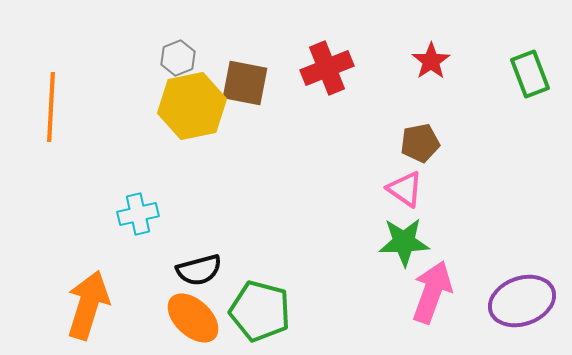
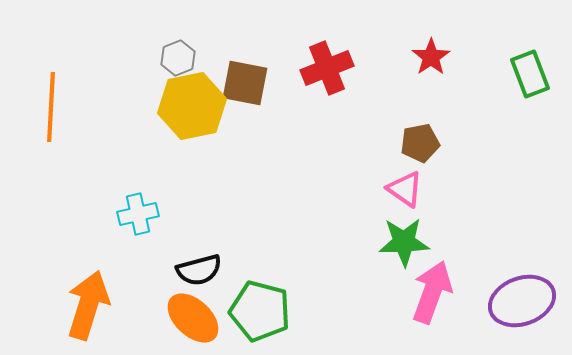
red star: moved 4 px up
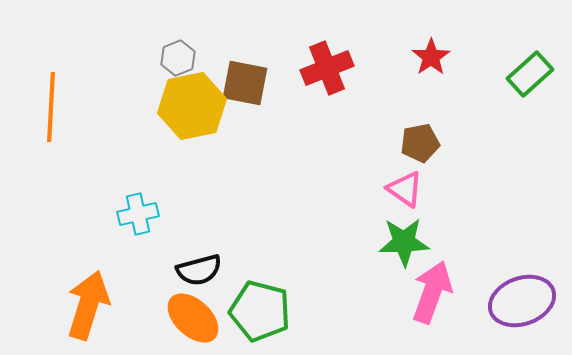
green rectangle: rotated 69 degrees clockwise
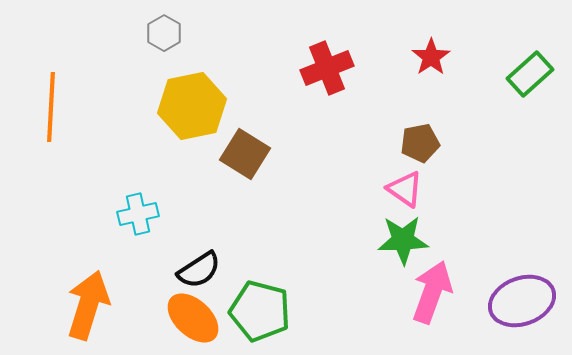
gray hexagon: moved 14 px left, 25 px up; rotated 8 degrees counterclockwise
brown square: moved 71 px down; rotated 21 degrees clockwise
green star: moved 1 px left, 2 px up
black semicircle: rotated 18 degrees counterclockwise
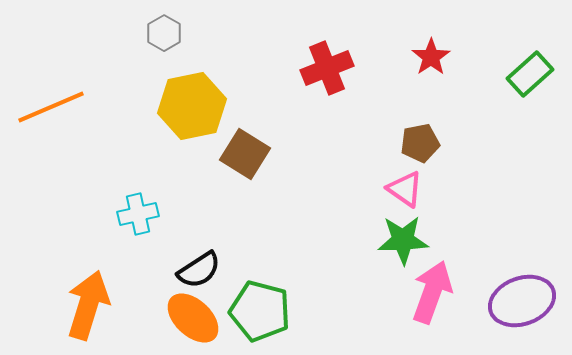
orange line: rotated 64 degrees clockwise
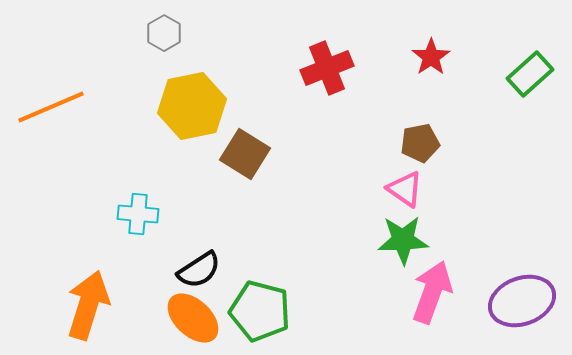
cyan cross: rotated 18 degrees clockwise
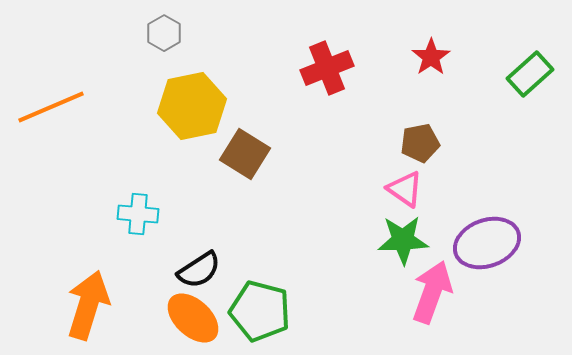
purple ellipse: moved 35 px left, 58 px up
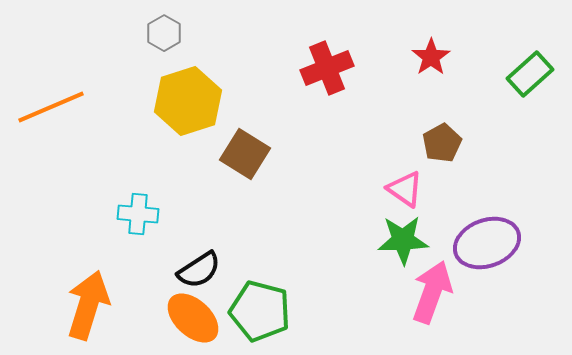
yellow hexagon: moved 4 px left, 5 px up; rotated 6 degrees counterclockwise
brown pentagon: moved 22 px right; rotated 18 degrees counterclockwise
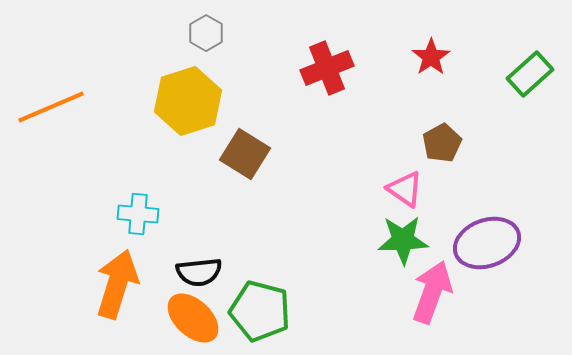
gray hexagon: moved 42 px right
black semicircle: moved 2 px down; rotated 27 degrees clockwise
orange arrow: moved 29 px right, 21 px up
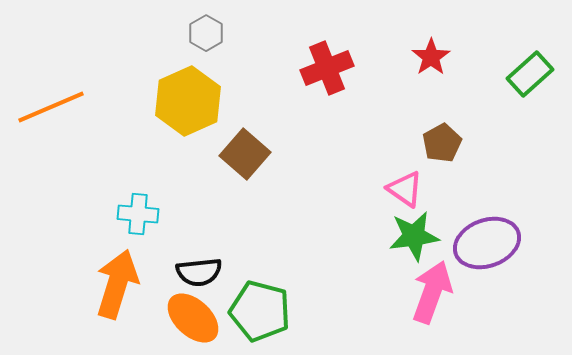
yellow hexagon: rotated 6 degrees counterclockwise
brown square: rotated 9 degrees clockwise
green star: moved 11 px right, 4 px up; rotated 6 degrees counterclockwise
